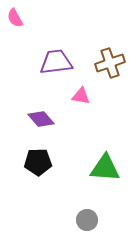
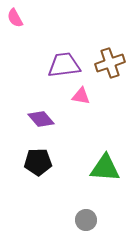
purple trapezoid: moved 8 px right, 3 px down
gray circle: moved 1 px left
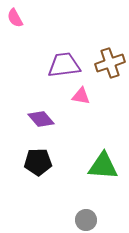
green triangle: moved 2 px left, 2 px up
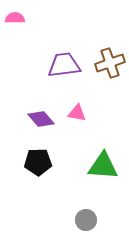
pink semicircle: rotated 120 degrees clockwise
pink triangle: moved 4 px left, 17 px down
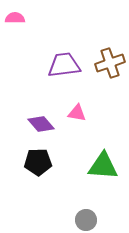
purple diamond: moved 5 px down
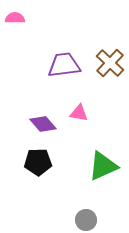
brown cross: rotated 28 degrees counterclockwise
pink triangle: moved 2 px right
purple diamond: moved 2 px right
green triangle: rotated 28 degrees counterclockwise
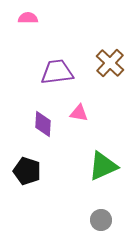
pink semicircle: moved 13 px right
purple trapezoid: moved 7 px left, 7 px down
purple diamond: rotated 44 degrees clockwise
black pentagon: moved 11 px left, 9 px down; rotated 20 degrees clockwise
gray circle: moved 15 px right
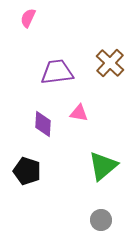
pink semicircle: rotated 66 degrees counterclockwise
green triangle: rotated 16 degrees counterclockwise
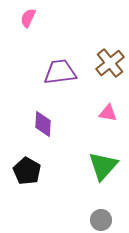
brown cross: rotated 8 degrees clockwise
purple trapezoid: moved 3 px right
pink triangle: moved 29 px right
green triangle: rotated 8 degrees counterclockwise
black pentagon: rotated 12 degrees clockwise
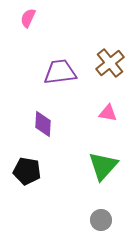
black pentagon: rotated 20 degrees counterclockwise
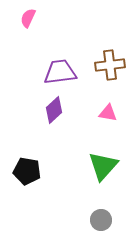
brown cross: moved 2 px down; rotated 32 degrees clockwise
purple diamond: moved 11 px right, 14 px up; rotated 44 degrees clockwise
